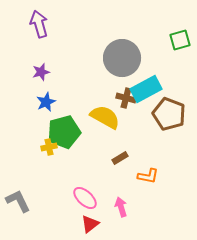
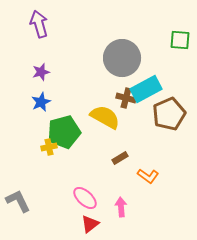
green square: rotated 20 degrees clockwise
blue star: moved 5 px left
brown pentagon: rotated 28 degrees clockwise
orange L-shape: rotated 25 degrees clockwise
pink arrow: rotated 12 degrees clockwise
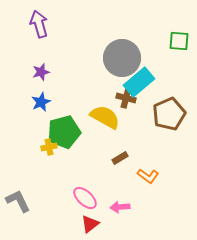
green square: moved 1 px left, 1 px down
cyan rectangle: moved 7 px left, 7 px up; rotated 12 degrees counterclockwise
pink arrow: moved 1 px left; rotated 90 degrees counterclockwise
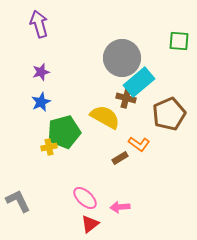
orange L-shape: moved 9 px left, 32 px up
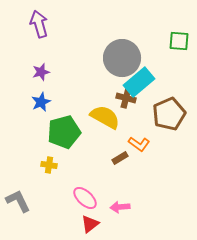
yellow cross: moved 18 px down; rotated 21 degrees clockwise
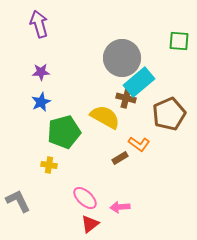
purple star: rotated 12 degrees clockwise
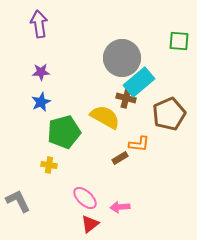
purple arrow: rotated 8 degrees clockwise
orange L-shape: rotated 30 degrees counterclockwise
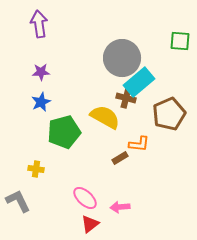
green square: moved 1 px right
yellow cross: moved 13 px left, 4 px down
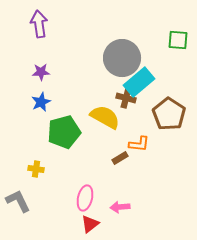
green square: moved 2 px left, 1 px up
brown pentagon: rotated 16 degrees counterclockwise
pink ellipse: rotated 60 degrees clockwise
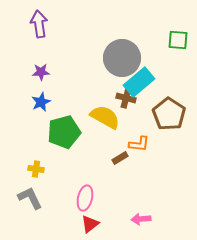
gray L-shape: moved 12 px right, 3 px up
pink arrow: moved 21 px right, 12 px down
